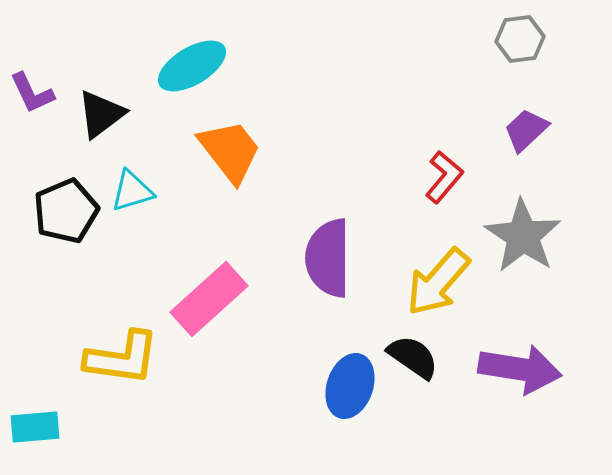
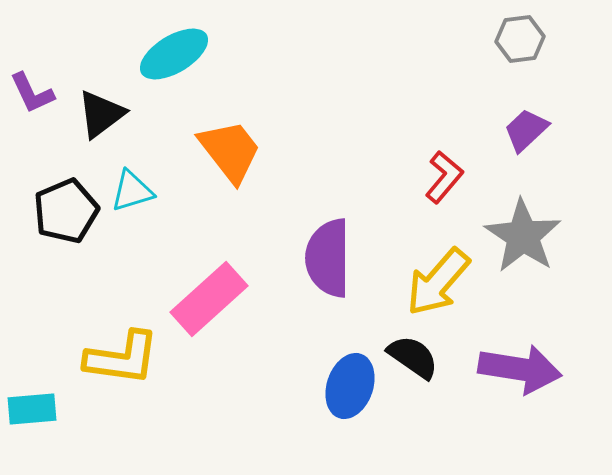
cyan ellipse: moved 18 px left, 12 px up
cyan rectangle: moved 3 px left, 18 px up
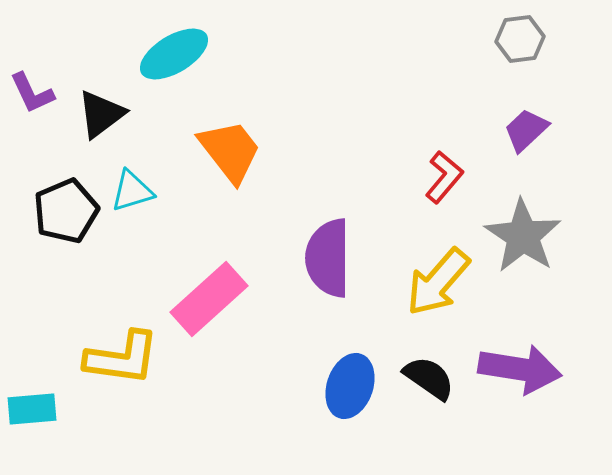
black semicircle: moved 16 px right, 21 px down
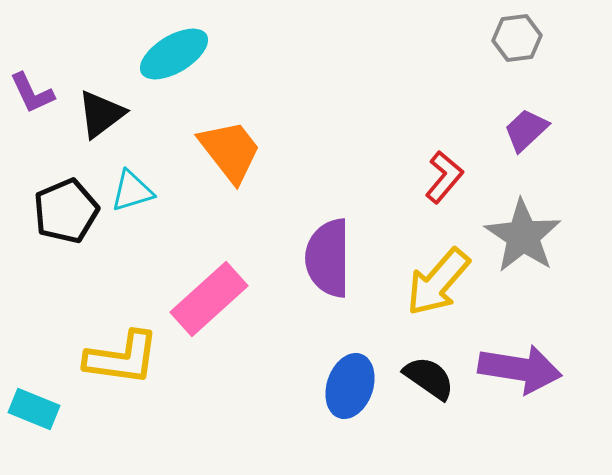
gray hexagon: moved 3 px left, 1 px up
cyan rectangle: moved 2 px right; rotated 27 degrees clockwise
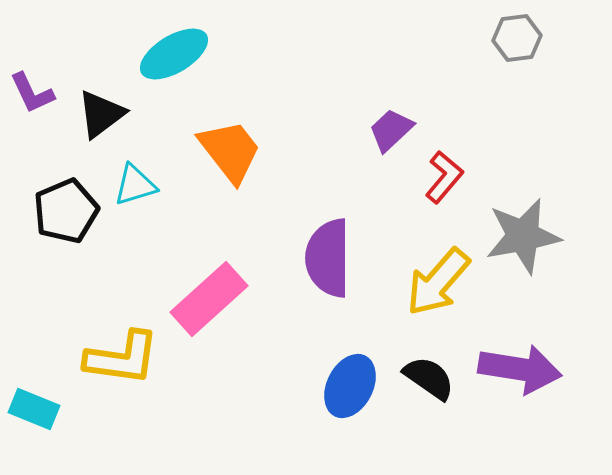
purple trapezoid: moved 135 px left
cyan triangle: moved 3 px right, 6 px up
gray star: rotated 28 degrees clockwise
blue ellipse: rotated 8 degrees clockwise
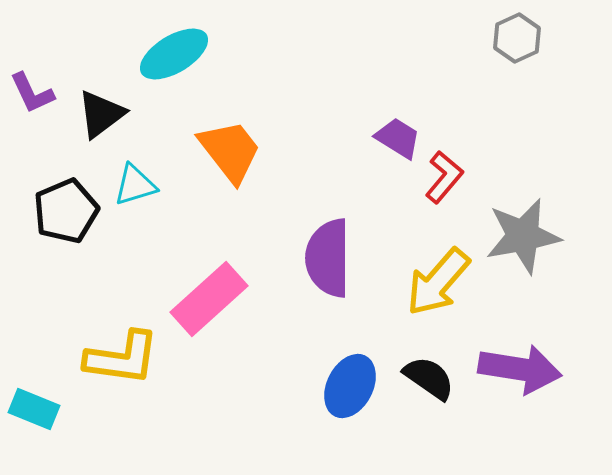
gray hexagon: rotated 18 degrees counterclockwise
purple trapezoid: moved 7 px right, 8 px down; rotated 75 degrees clockwise
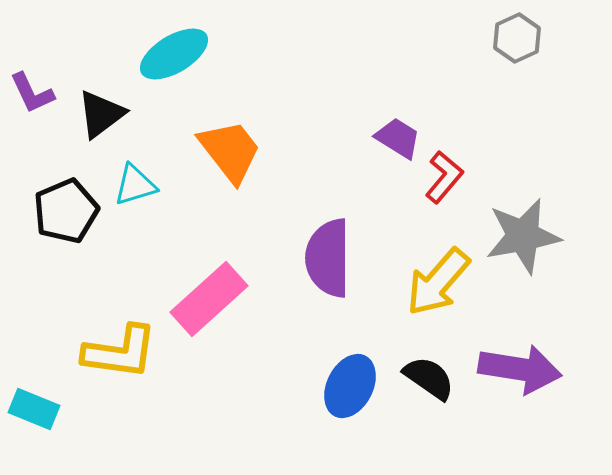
yellow L-shape: moved 2 px left, 6 px up
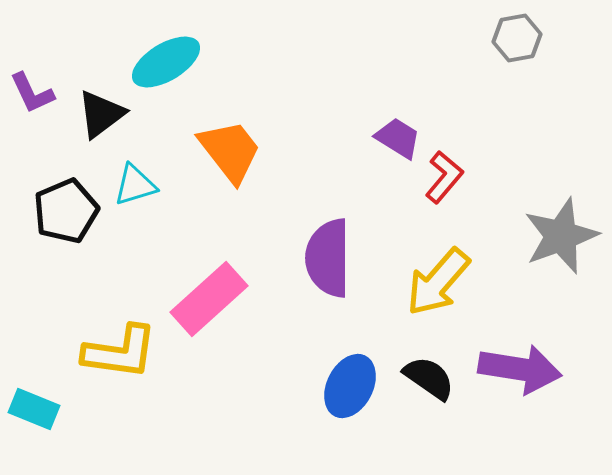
gray hexagon: rotated 15 degrees clockwise
cyan ellipse: moved 8 px left, 8 px down
gray star: moved 38 px right; rotated 10 degrees counterclockwise
